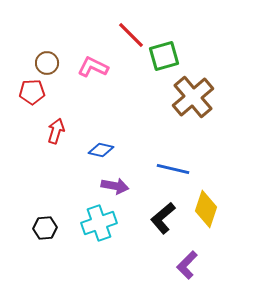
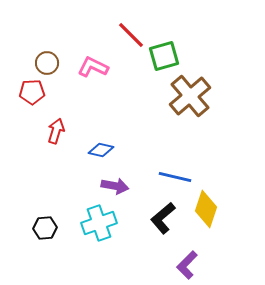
brown cross: moved 3 px left, 1 px up
blue line: moved 2 px right, 8 px down
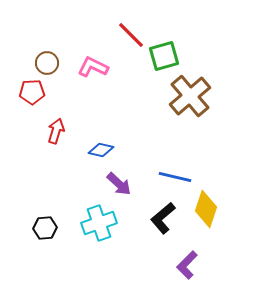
purple arrow: moved 4 px right, 2 px up; rotated 32 degrees clockwise
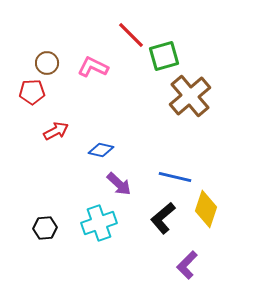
red arrow: rotated 45 degrees clockwise
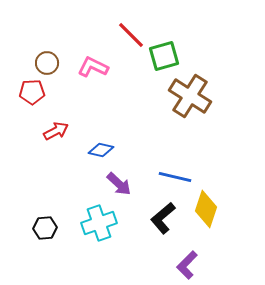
brown cross: rotated 18 degrees counterclockwise
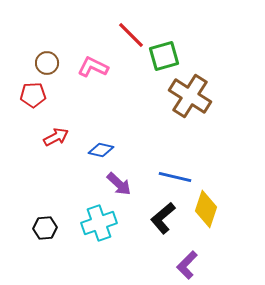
red pentagon: moved 1 px right, 3 px down
red arrow: moved 6 px down
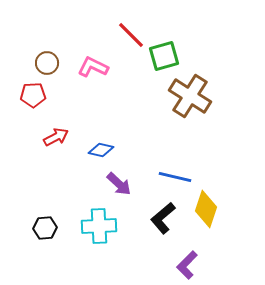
cyan cross: moved 3 px down; rotated 16 degrees clockwise
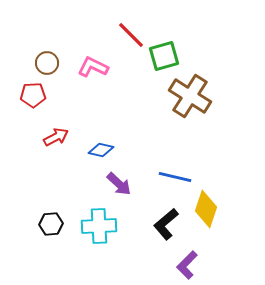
black L-shape: moved 3 px right, 6 px down
black hexagon: moved 6 px right, 4 px up
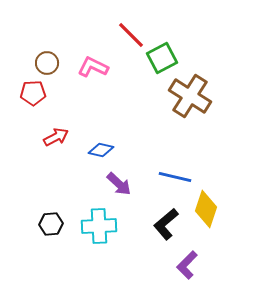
green square: moved 2 px left, 2 px down; rotated 12 degrees counterclockwise
red pentagon: moved 2 px up
